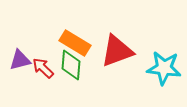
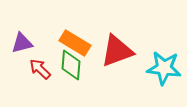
purple triangle: moved 2 px right, 17 px up
red arrow: moved 3 px left, 1 px down
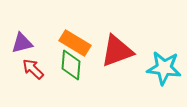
red arrow: moved 7 px left
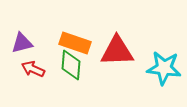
orange rectangle: rotated 12 degrees counterclockwise
red triangle: rotated 18 degrees clockwise
red arrow: rotated 20 degrees counterclockwise
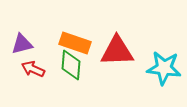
purple triangle: moved 1 px down
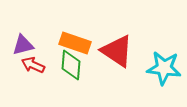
purple triangle: moved 1 px right, 1 px down
red triangle: rotated 36 degrees clockwise
red arrow: moved 4 px up
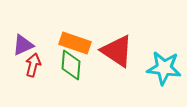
purple triangle: rotated 10 degrees counterclockwise
red arrow: rotated 80 degrees clockwise
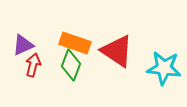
green diamond: rotated 16 degrees clockwise
